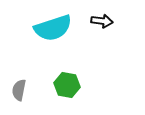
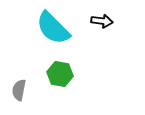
cyan semicircle: rotated 63 degrees clockwise
green hexagon: moved 7 px left, 11 px up
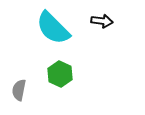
green hexagon: rotated 15 degrees clockwise
